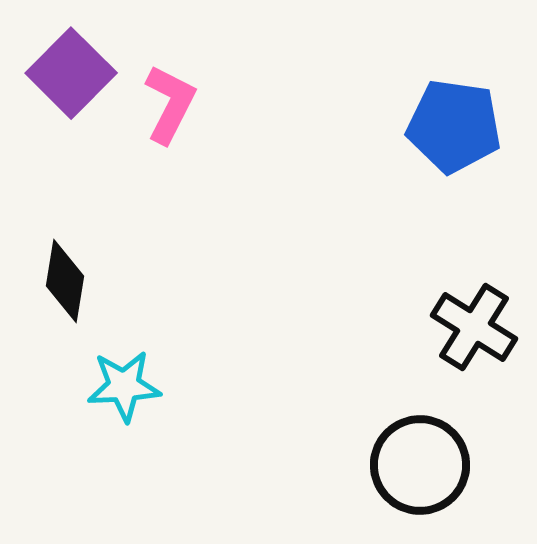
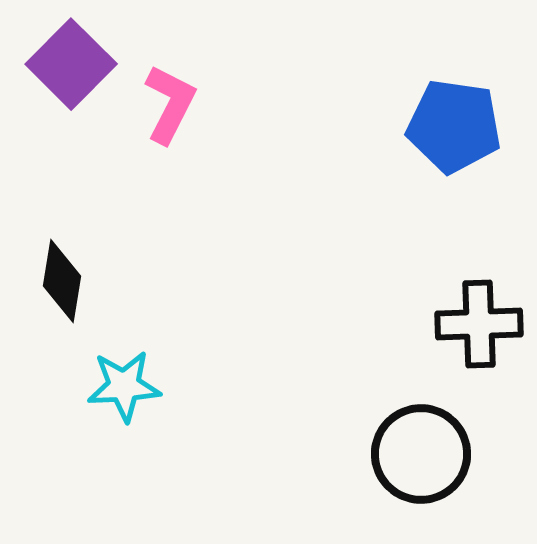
purple square: moved 9 px up
black diamond: moved 3 px left
black cross: moved 5 px right, 3 px up; rotated 34 degrees counterclockwise
black circle: moved 1 px right, 11 px up
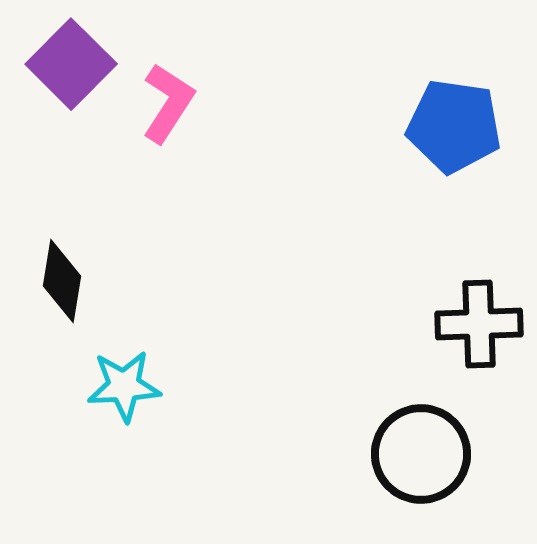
pink L-shape: moved 2 px left, 1 px up; rotated 6 degrees clockwise
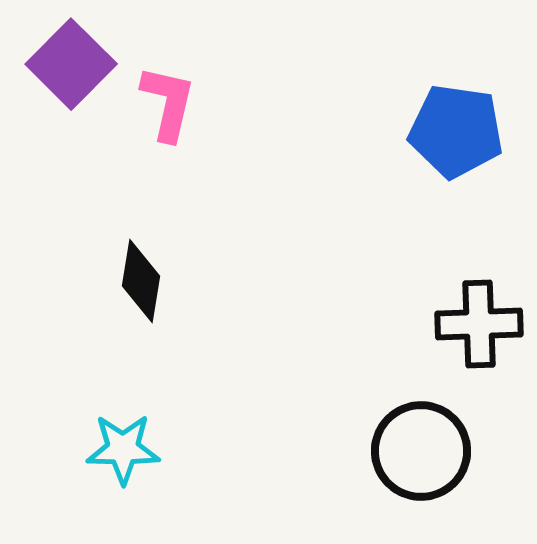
pink L-shape: rotated 20 degrees counterclockwise
blue pentagon: moved 2 px right, 5 px down
black diamond: moved 79 px right
cyan star: moved 1 px left, 63 px down; rotated 4 degrees clockwise
black circle: moved 3 px up
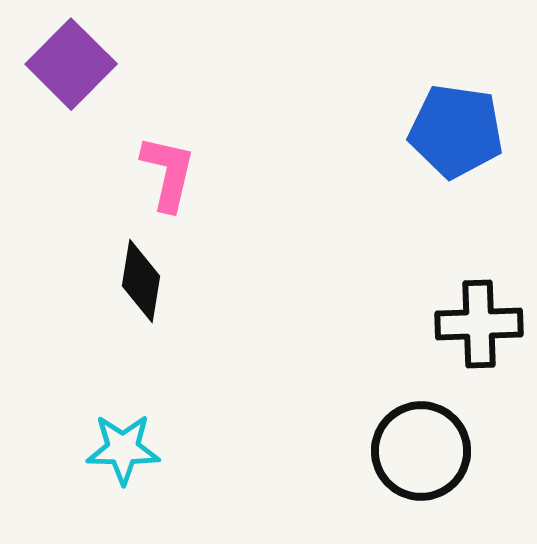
pink L-shape: moved 70 px down
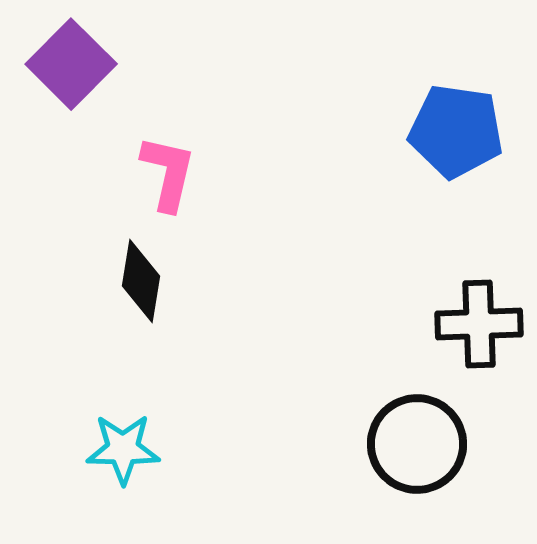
black circle: moved 4 px left, 7 px up
